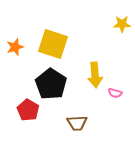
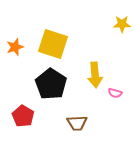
red pentagon: moved 5 px left, 6 px down
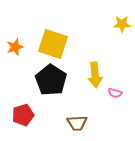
black pentagon: moved 4 px up
red pentagon: moved 1 px up; rotated 25 degrees clockwise
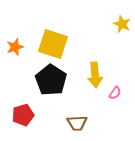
yellow star: rotated 24 degrees clockwise
pink semicircle: rotated 72 degrees counterclockwise
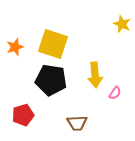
black pentagon: rotated 24 degrees counterclockwise
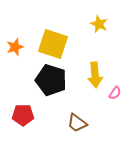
yellow star: moved 23 px left
black pentagon: rotated 8 degrees clockwise
red pentagon: rotated 15 degrees clockwise
brown trapezoid: rotated 40 degrees clockwise
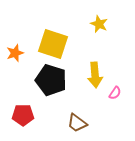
orange star: moved 6 px down
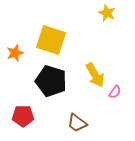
yellow star: moved 8 px right, 11 px up
yellow square: moved 2 px left, 4 px up
yellow arrow: rotated 25 degrees counterclockwise
black pentagon: moved 1 px down
pink semicircle: moved 1 px up
red pentagon: moved 1 px down
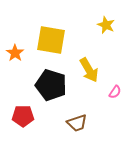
yellow star: moved 1 px left, 12 px down
yellow square: rotated 8 degrees counterclockwise
orange star: rotated 18 degrees counterclockwise
yellow arrow: moved 6 px left, 5 px up
black pentagon: moved 4 px down
brown trapezoid: rotated 55 degrees counterclockwise
